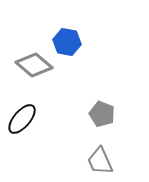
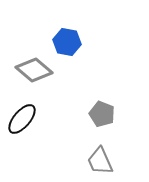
gray diamond: moved 5 px down
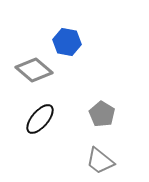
gray pentagon: rotated 10 degrees clockwise
black ellipse: moved 18 px right
gray trapezoid: rotated 28 degrees counterclockwise
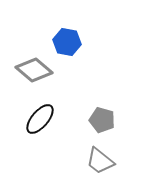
gray pentagon: moved 6 px down; rotated 15 degrees counterclockwise
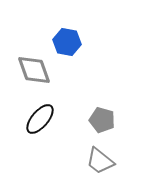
gray diamond: rotated 30 degrees clockwise
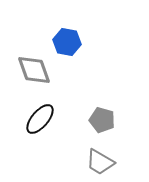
gray trapezoid: moved 1 px down; rotated 8 degrees counterclockwise
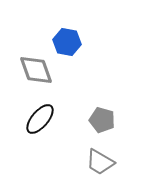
gray diamond: moved 2 px right
